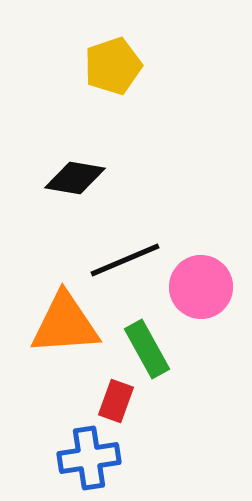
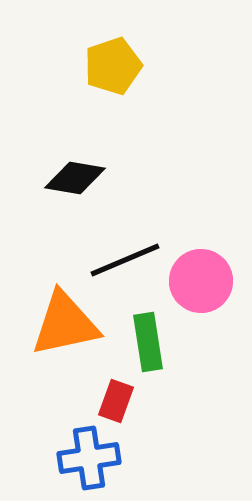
pink circle: moved 6 px up
orange triangle: rotated 8 degrees counterclockwise
green rectangle: moved 1 px right, 7 px up; rotated 20 degrees clockwise
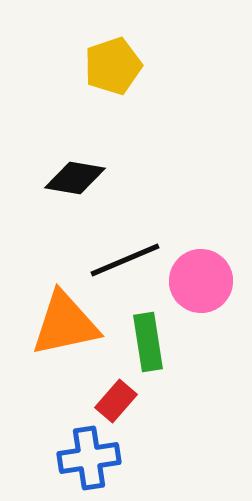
red rectangle: rotated 21 degrees clockwise
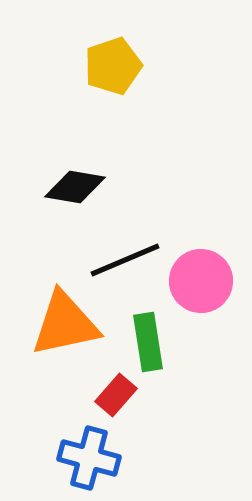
black diamond: moved 9 px down
red rectangle: moved 6 px up
blue cross: rotated 24 degrees clockwise
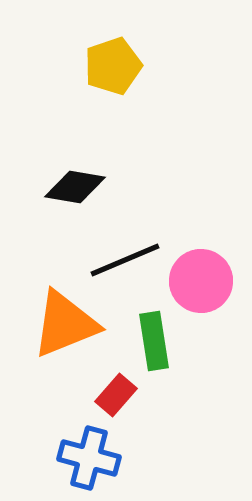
orange triangle: rotated 10 degrees counterclockwise
green rectangle: moved 6 px right, 1 px up
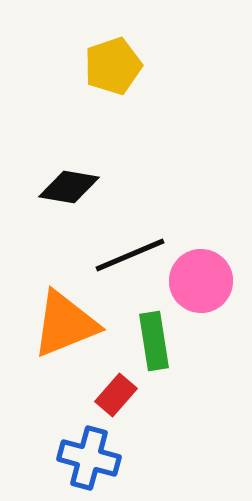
black diamond: moved 6 px left
black line: moved 5 px right, 5 px up
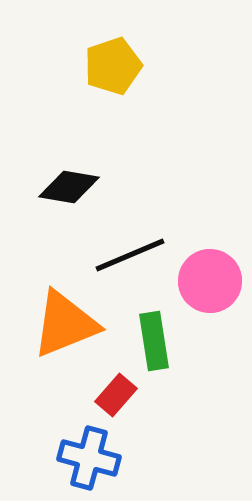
pink circle: moved 9 px right
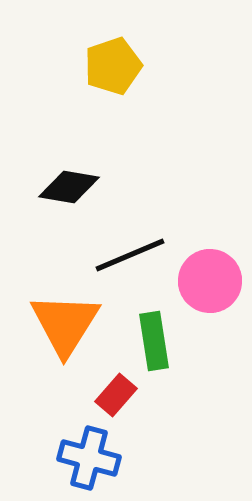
orange triangle: rotated 36 degrees counterclockwise
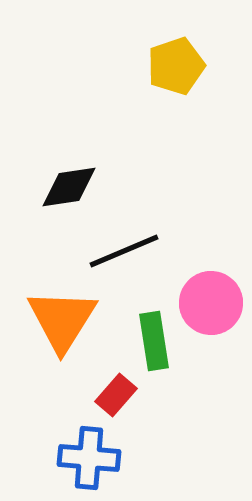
yellow pentagon: moved 63 px right
black diamond: rotated 18 degrees counterclockwise
black line: moved 6 px left, 4 px up
pink circle: moved 1 px right, 22 px down
orange triangle: moved 3 px left, 4 px up
blue cross: rotated 10 degrees counterclockwise
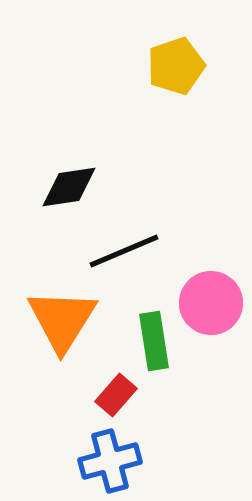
blue cross: moved 21 px right, 3 px down; rotated 20 degrees counterclockwise
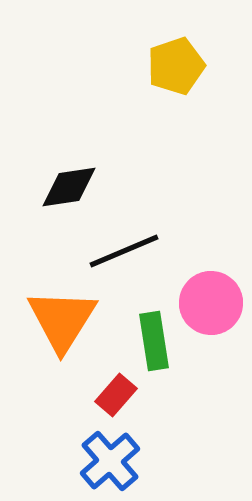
blue cross: rotated 26 degrees counterclockwise
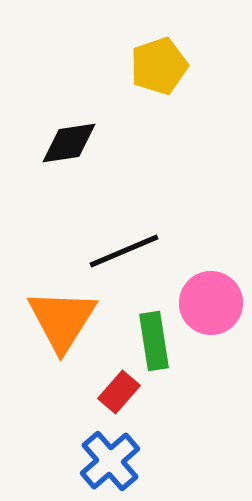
yellow pentagon: moved 17 px left
black diamond: moved 44 px up
red rectangle: moved 3 px right, 3 px up
